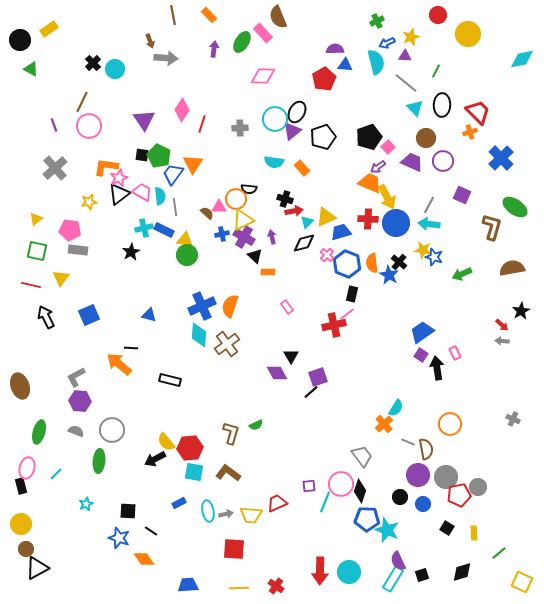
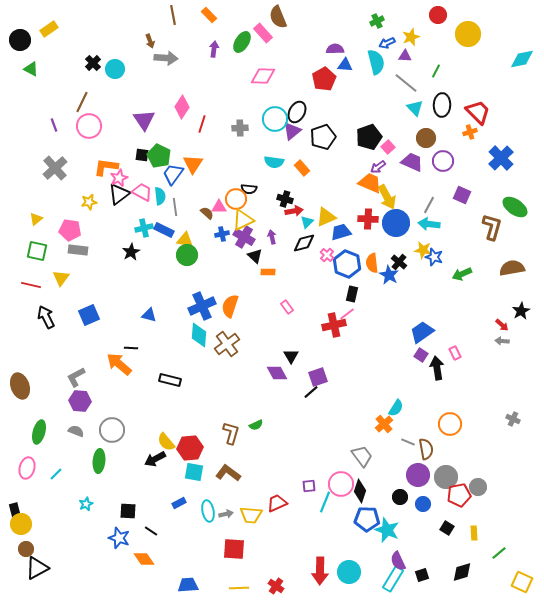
pink diamond at (182, 110): moved 3 px up
black rectangle at (21, 486): moved 6 px left, 25 px down
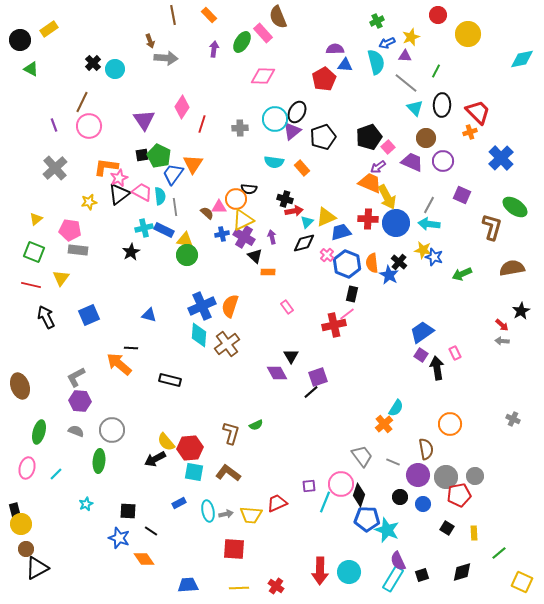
black square at (142, 155): rotated 16 degrees counterclockwise
green square at (37, 251): moved 3 px left, 1 px down; rotated 10 degrees clockwise
gray line at (408, 442): moved 15 px left, 20 px down
gray circle at (478, 487): moved 3 px left, 11 px up
black diamond at (360, 491): moved 1 px left, 4 px down
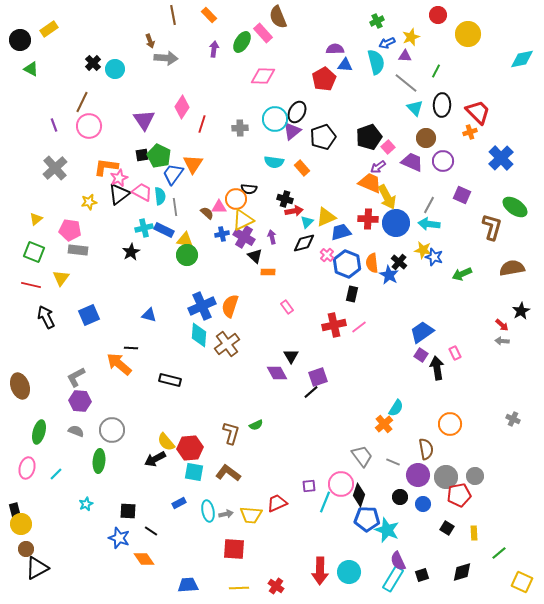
pink line at (347, 314): moved 12 px right, 13 px down
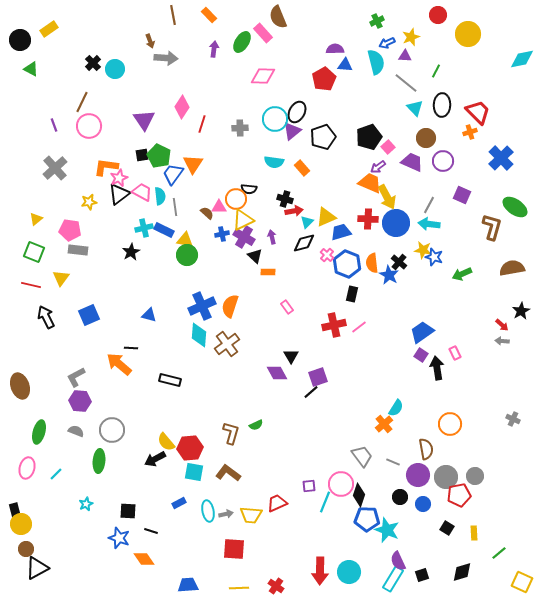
black line at (151, 531): rotated 16 degrees counterclockwise
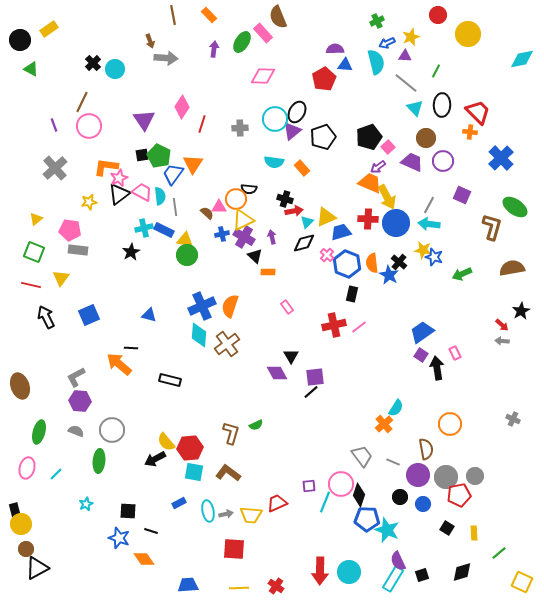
orange cross at (470, 132): rotated 24 degrees clockwise
purple square at (318, 377): moved 3 px left; rotated 12 degrees clockwise
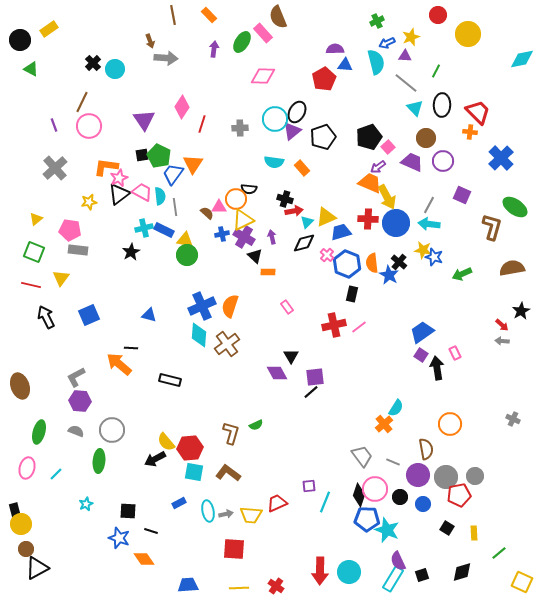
pink circle at (341, 484): moved 34 px right, 5 px down
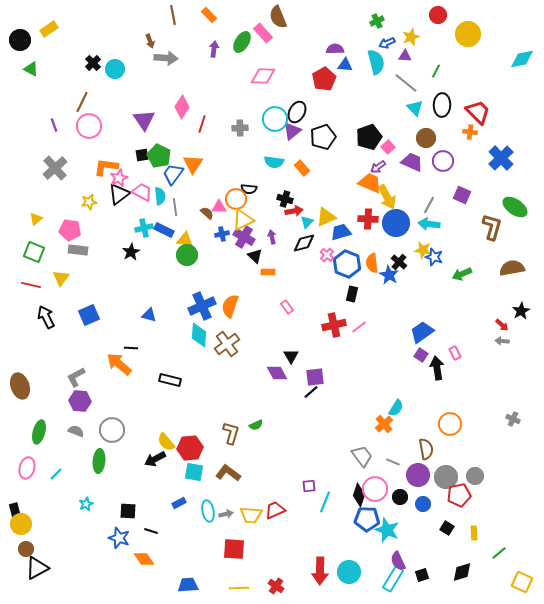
red trapezoid at (277, 503): moved 2 px left, 7 px down
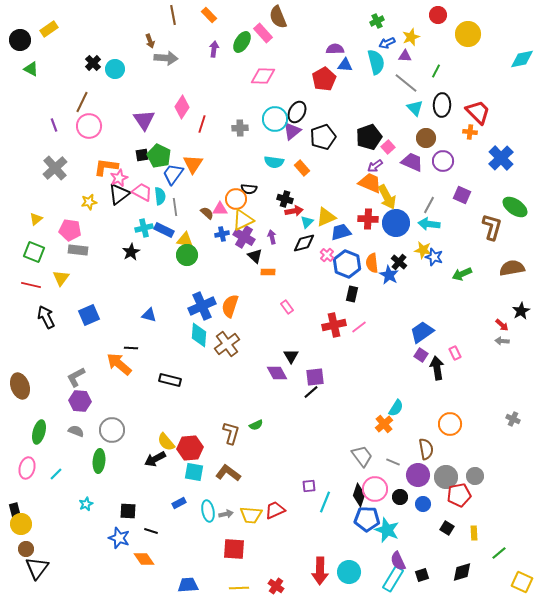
purple arrow at (378, 167): moved 3 px left, 1 px up
pink triangle at (219, 207): moved 1 px right, 2 px down
black triangle at (37, 568): rotated 25 degrees counterclockwise
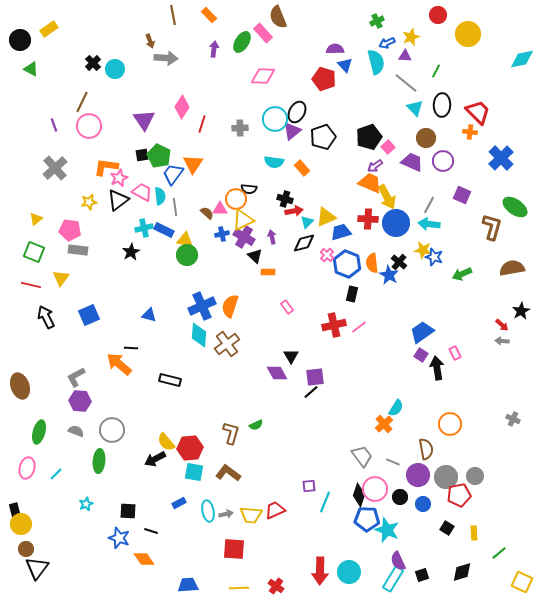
blue triangle at (345, 65): rotated 42 degrees clockwise
red pentagon at (324, 79): rotated 25 degrees counterclockwise
black triangle at (119, 194): moved 1 px left, 6 px down
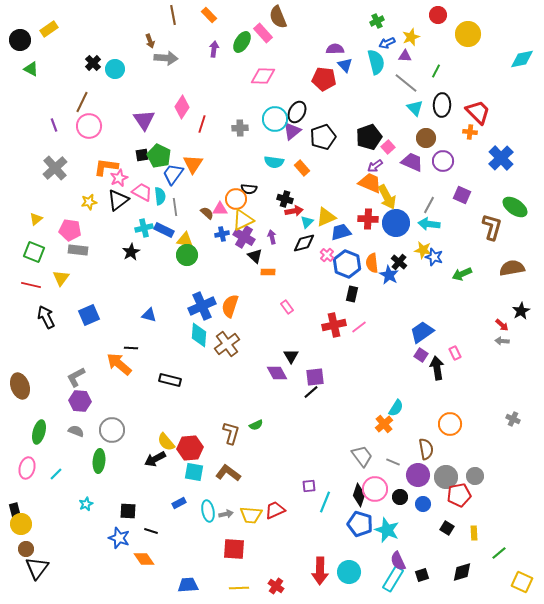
red pentagon at (324, 79): rotated 10 degrees counterclockwise
blue pentagon at (367, 519): moved 7 px left, 5 px down; rotated 15 degrees clockwise
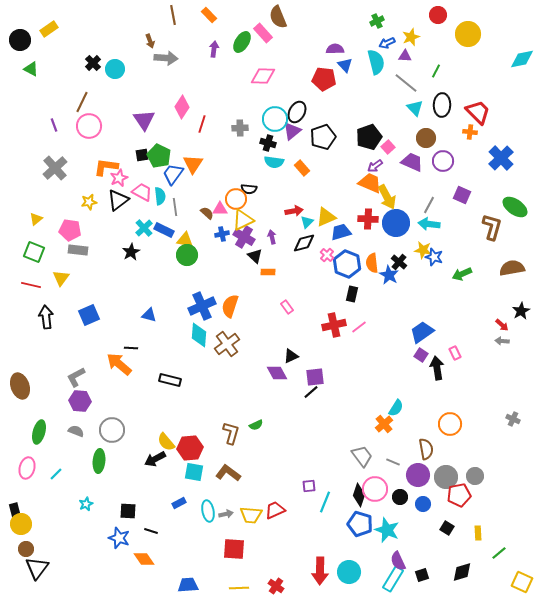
black cross at (285, 199): moved 17 px left, 56 px up
cyan cross at (144, 228): rotated 30 degrees counterclockwise
black arrow at (46, 317): rotated 20 degrees clockwise
black triangle at (291, 356): rotated 35 degrees clockwise
yellow rectangle at (474, 533): moved 4 px right
